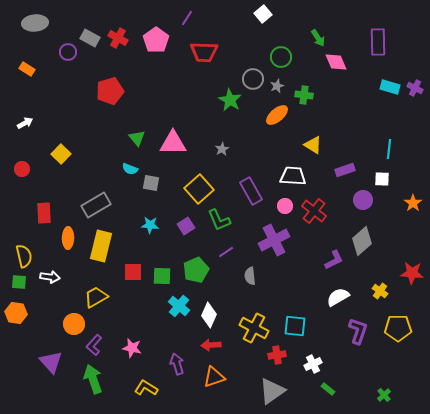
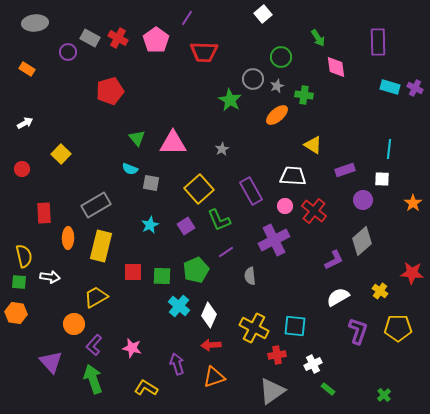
pink diamond at (336, 62): moved 5 px down; rotated 15 degrees clockwise
cyan star at (150, 225): rotated 30 degrees counterclockwise
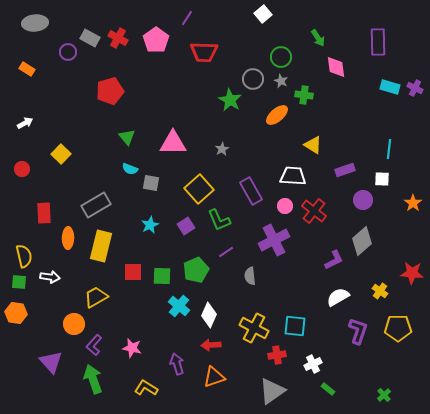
gray star at (277, 86): moved 4 px right, 5 px up; rotated 24 degrees counterclockwise
green triangle at (137, 138): moved 10 px left, 1 px up
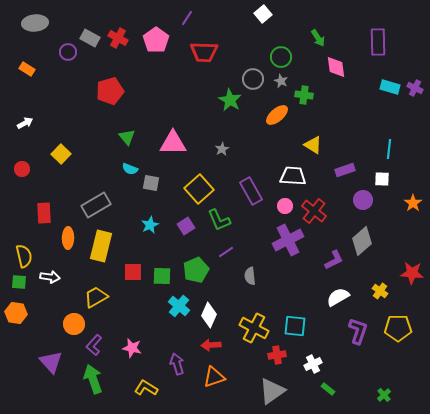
purple cross at (274, 240): moved 14 px right
